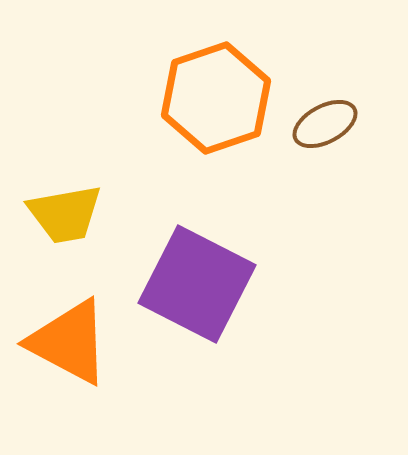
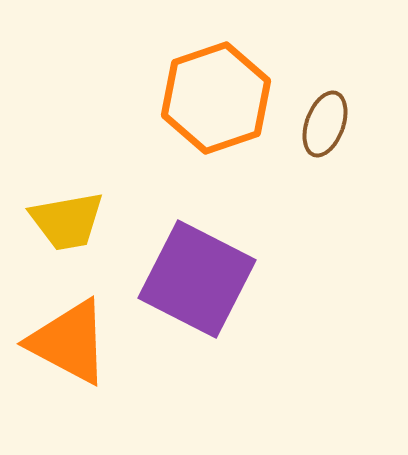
brown ellipse: rotated 42 degrees counterclockwise
yellow trapezoid: moved 2 px right, 7 px down
purple square: moved 5 px up
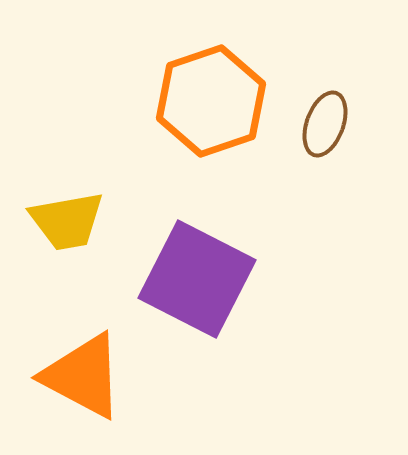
orange hexagon: moved 5 px left, 3 px down
orange triangle: moved 14 px right, 34 px down
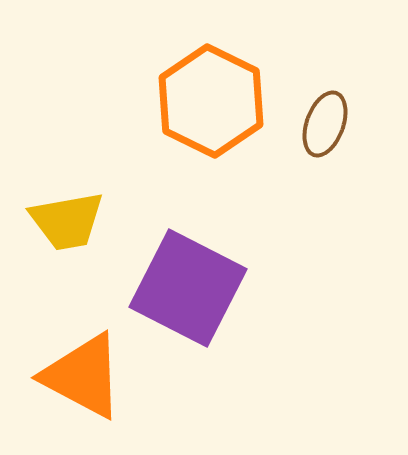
orange hexagon: rotated 15 degrees counterclockwise
purple square: moved 9 px left, 9 px down
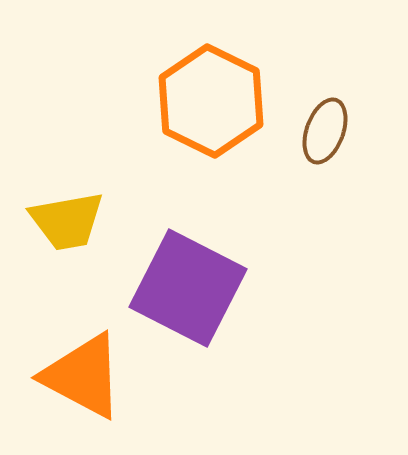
brown ellipse: moved 7 px down
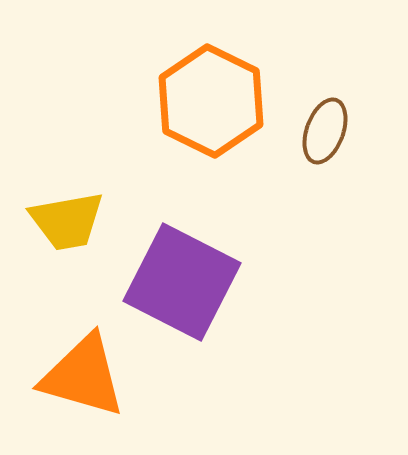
purple square: moved 6 px left, 6 px up
orange triangle: rotated 12 degrees counterclockwise
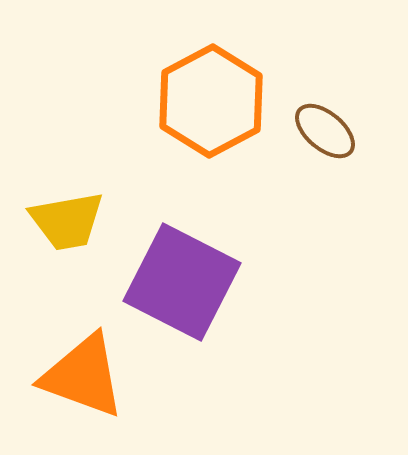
orange hexagon: rotated 6 degrees clockwise
brown ellipse: rotated 70 degrees counterclockwise
orange triangle: rotated 4 degrees clockwise
